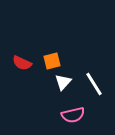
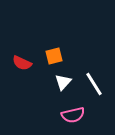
orange square: moved 2 px right, 5 px up
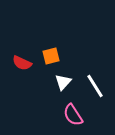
orange square: moved 3 px left
white line: moved 1 px right, 2 px down
pink semicircle: rotated 70 degrees clockwise
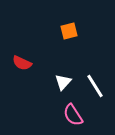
orange square: moved 18 px right, 25 px up
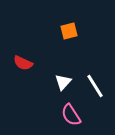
red semicircle: moved 1 px right
pink semicircle: moved 2 px left
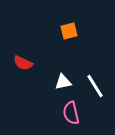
white triangle: rotated 36 degrees clockwise
pink semicircle: moved 2 px up; rotated 20 degrees clockwise
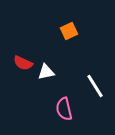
orange square: rotated 12 degrees counterclockwise
white triangle: moved 17 px left, 10 px up
pink semicircle: moved 7 px left, 4 px up
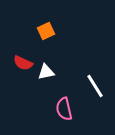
orange square: moved 23 px left
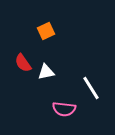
red semicircle: rotated 30 degrees clockwise
white line: moved 4 px left, 2 px down
pink semicircle: rotated 70 degrees counterclockwise
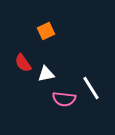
white triangle: moved 2 px down
pink semicircle: moved 10 px up
